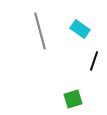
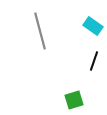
cyan rectangle: moved 13 px right, 3 px up
green square: moved 1 px right, 1 px down
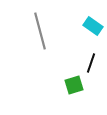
black line: moved 3 px left, 2 px down
green square: moved 15 px up
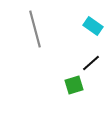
gray line: moved 5 px left, 2 px up
black line: rotated 30 degrees clockwise
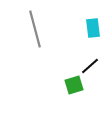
cyan rectangle: moved 2 px down; rotated 48 degrees clockwise
black line: moved 1 px left, 3 px down
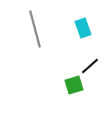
cyan rectangle: moved 10 px left; rotated 12 degrees counterclockwise
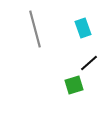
black line: moved 1 px left, 3 px up
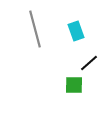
cyan rectangle: moved 7 px left, 3 px down
green square: rotated 18 degrees clockwise
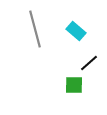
cyan rectangle: rotated 30 degrees counterclockwise
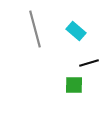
black line: rotated 24 degrees clockwise
